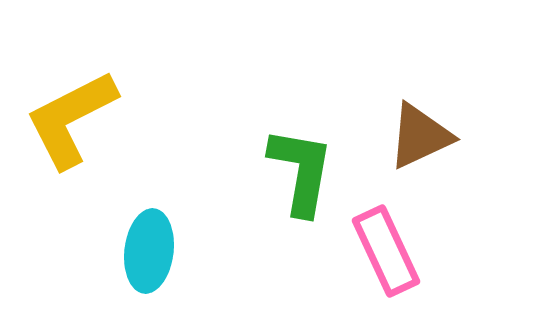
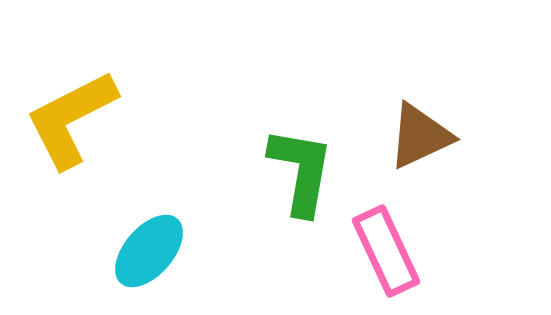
cyan ellipse: rotated 34 degrees clockwise
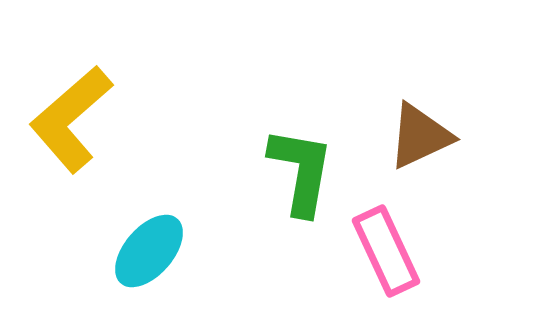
yellow L-shape: rotated 14 degrees counterclockwise
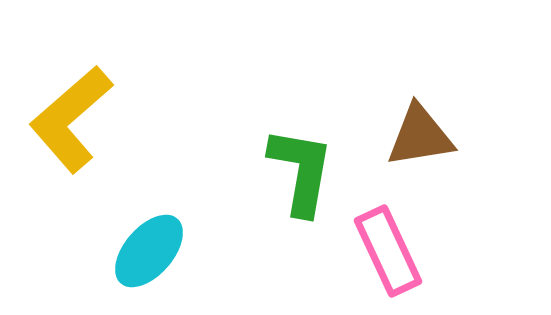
brown triangle: rotated 16 degrees clockwise
pink rectangle: moved 2 px right
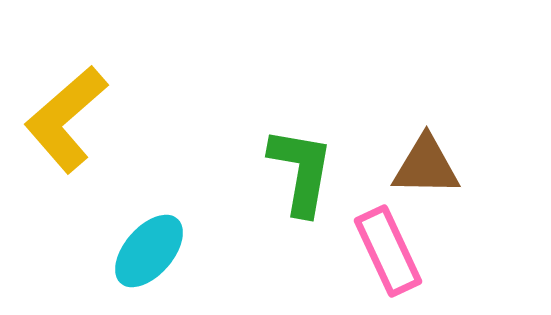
yellow L-shape: moved 5 px left
brown triangle: moved 6 px right, 30 px down; rotated 10 degrees clockwise
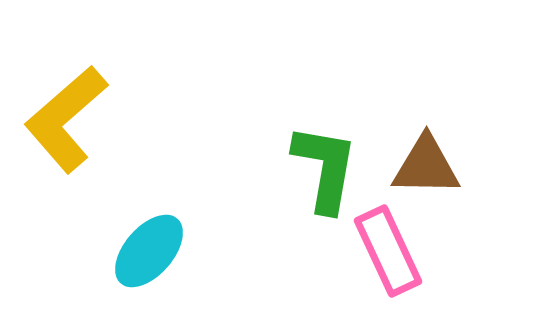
green L-shape: moved 24 px right, 3 px up
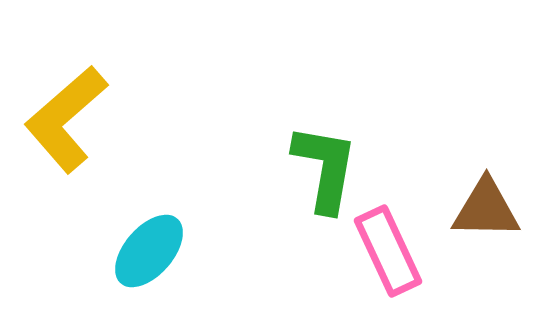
brown triangle: moved 60 px right, 43 px down
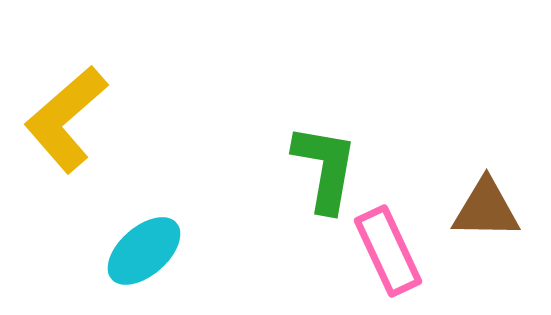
cyan ellipse: moved 5 px left; rotated 8 degrees clockwise
